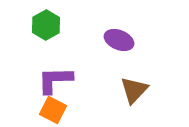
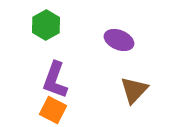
purple L-shape: rotated 69 degrees counterclockwise
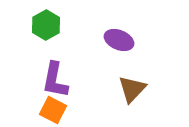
purple L-shape: rotated 9 degrees counterclockwise
brown triangle: moved 2 px left, 1 px up
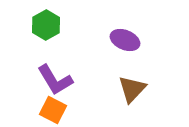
purple ellipse: moved 6 px right
purple L-shape: rotated 42 degrees counterclockwise
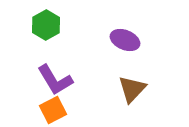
orange square: rotated 36 degrees clockwise
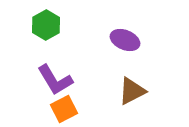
brown triangle: moved 2 px down; rotated 20 degrees clockwise
orange square: moved 11 px right, 1 px up
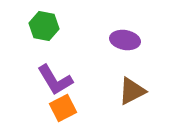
green hexagon: moved 2 px left, 1 px down; rotated 20 degrees counterclockwise
purple ellipse: rotated 12 degrees counterclockwise
orange square: moved 1 px left, 1 px up
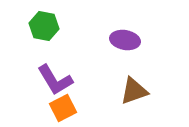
brown triangle: moved 2 px right; rotated 8 degrees clockwise
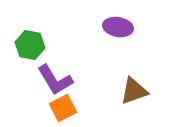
green hexagon: moved 14 px left, 19 px down
purple ellipse: moved 7 px left, 13 px up
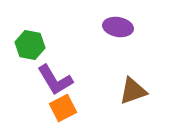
brown triangle: moved 1 px left
